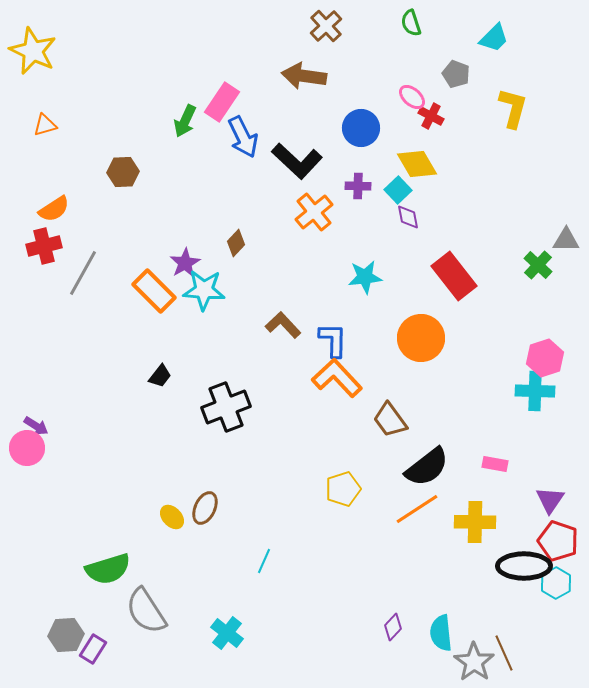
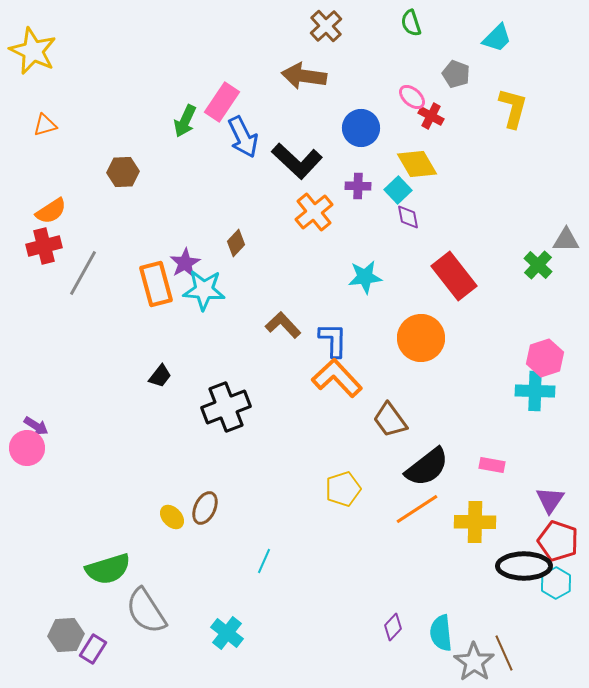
cyan trapezoid at (494, 38): moved 3 px right
orange semicircle at (54, 209): moved 3 px left, 2 px down
orange rectangle at (154, 291): moved 2 px right, 7 px up; rotated 30 degrees clockwise
pink rectangle at (495, 464): moved 3 px left, 1 px down
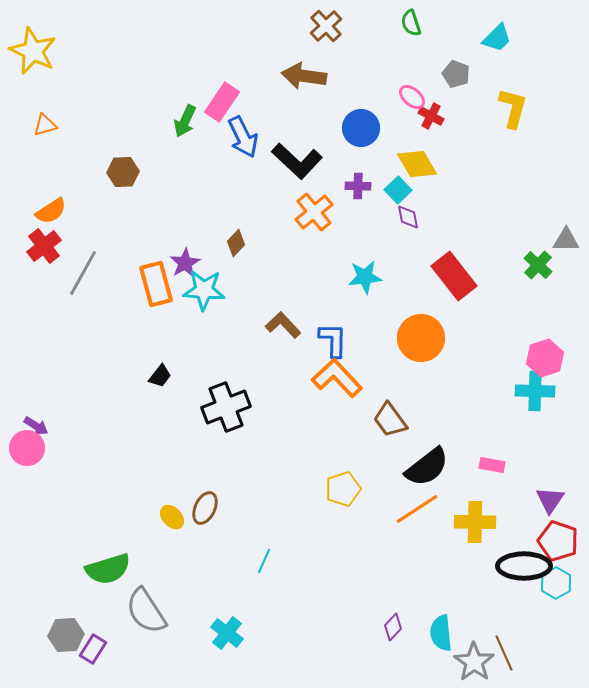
red cross at (44, 246): rotated 24 degrees counterclockwise
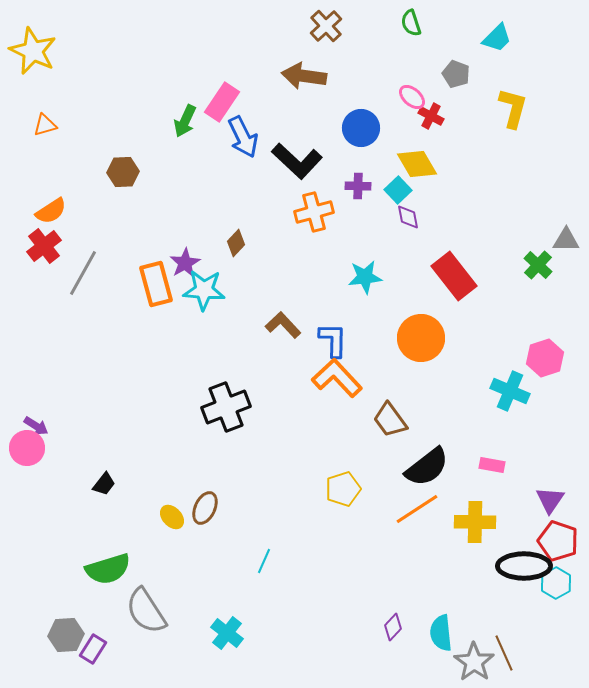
orange cross at (314, 212): rotated 24 degrees clockwise
black trapezoid at (160, 376): moved 56 px left, 108 px down
cyan cross at (535, 391): moved 25 px left; rotated 21 degrees clockwise
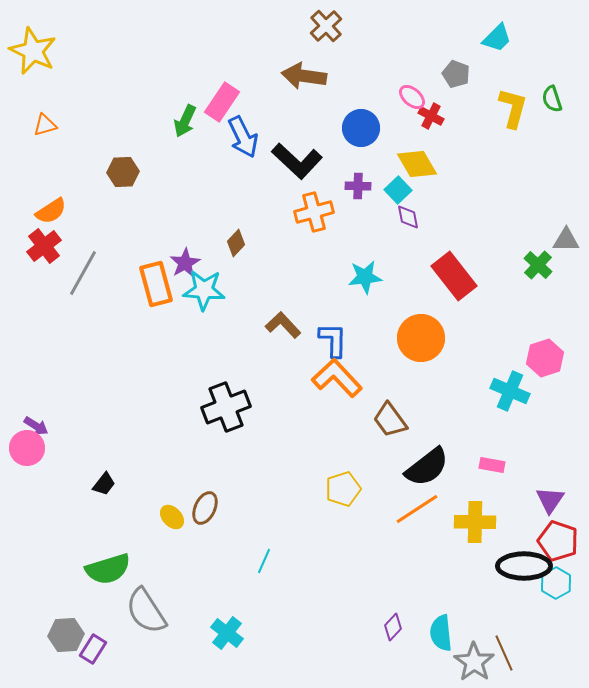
green semicircle at (411, 23): moved 141 px right, 76 px down
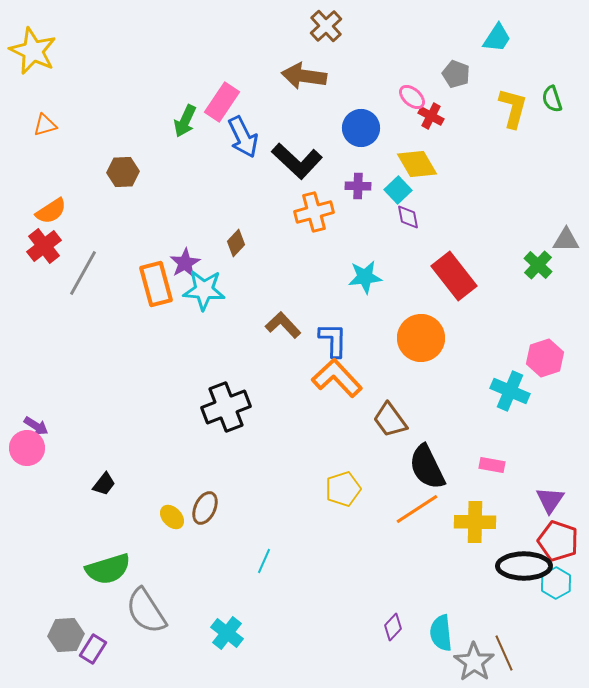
cyan trapezoid at (497, 38): rotated 12 degrees counterclockwise
black semicircle at (427, 467): rotated 102 degrees clockwise
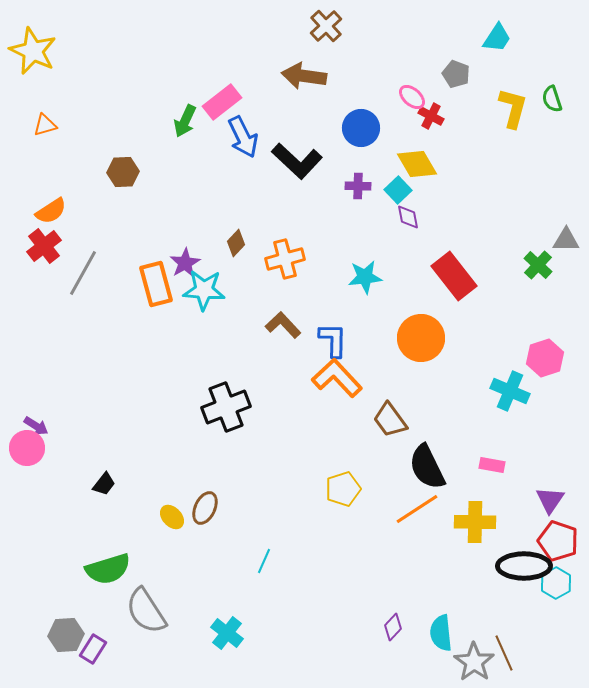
pink rectangle at (222, 102): rotated 18 degrees clockwise
orange cross at (314, 212): moved 29 px left, 47 px down
